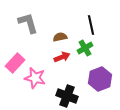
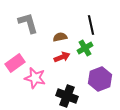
pink rectangle: rotated 12 degrees clockwise
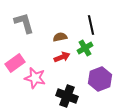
gray L-shape: moved 4 px left
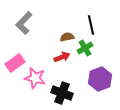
gray L-shape: rotated 120 degrees counterclockwise
brown semicircle: moved 7 px right
black cross: moved 5 px left, 3 px up
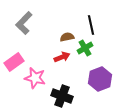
pink rectangle: moved 1 px left, 1 px up
black cross: moved 3 px down
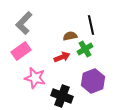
brown semicircle: moved 3 px right, 1 px up
green cross: moved 1 px down
pink rectangle: moved 7 px right, 11 px up
purple hexagon: moved 7 px left, 2 px down
